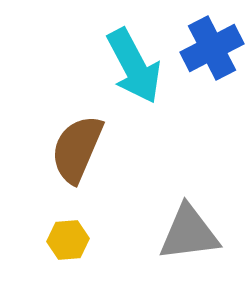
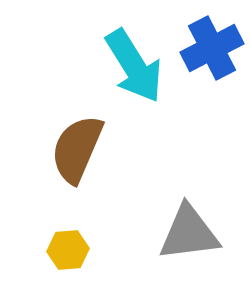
cyan arrow: rotated 4 degrees counterclockwise
yellow hexagon: moved 10 px down
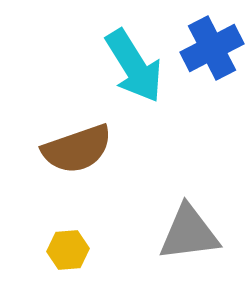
brown semicircle: rotated 132 degrees counterclockwise
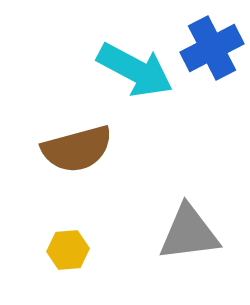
cyan arrow: moved 1 px right, 4 px down; rotated 30 degrees counterclockwise
brown semicircle: rotated 4 degrees clockwise
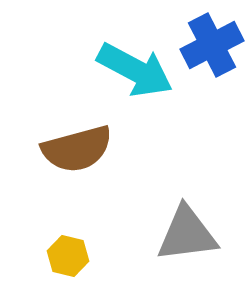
blue cross: moved 3 px up
gray triangle: moved 2 px left, 1 px down
yellow hexagon: moved 6 px down; rotated 18 degrees clockwise
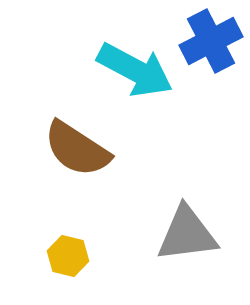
blue cross: moved 1 px left, 4 px up
brown semicircle: rotated 48 degrees clockwise
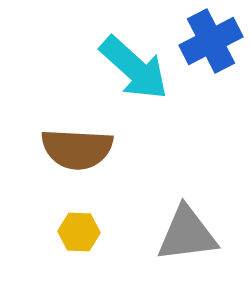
cyan arrow: moved 1 px left, 2 px up; rotated 14 degrees clockwise
brown semicircle: rotated 30 degrees counterclockwise
yellow hexagon: moved 11 px right, 24 px up; rotated 12 degrees counterclockwise
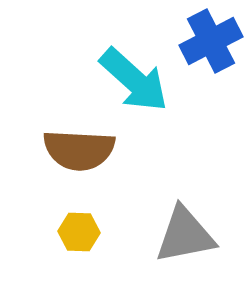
cyan arrow: moved 12 px down
brown semicircle: moved 2 px right, 1 px down
gray triangle: moved 2 px left, 1 px down; rotated 4 degrees counterclockwise
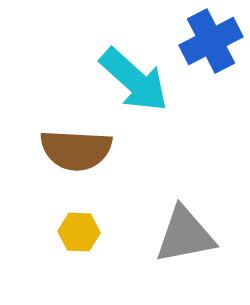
brown semicircle: moved 3 px left
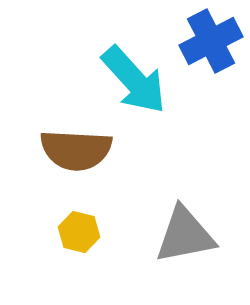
cyan arrow: rotated 6 degrees clockwise
yellow hexagon: rotated 12 degrees clockwise
